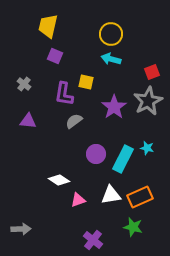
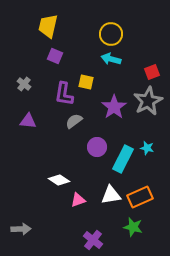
purple circle: moved 1 px right, 7 px up
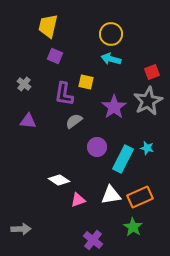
green star: rotated 18 degrees clockwise
